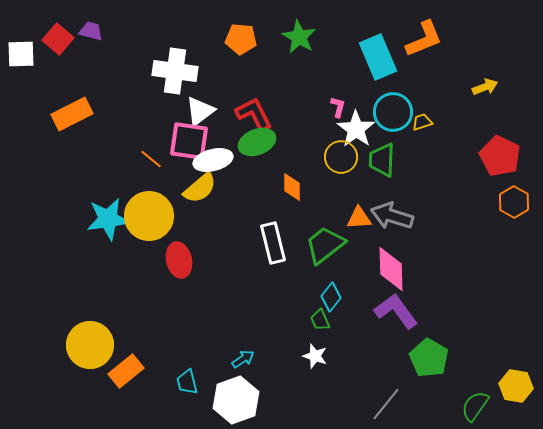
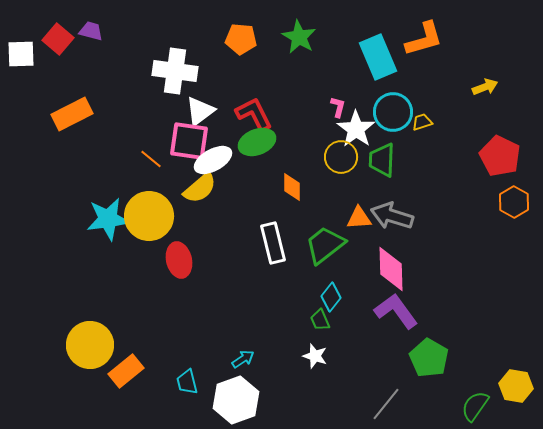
orange L-shape at (424, 39): rotated 6 degrees clockwise
white ellipse at (213, 160): rotated 15 degrees counterclockwise
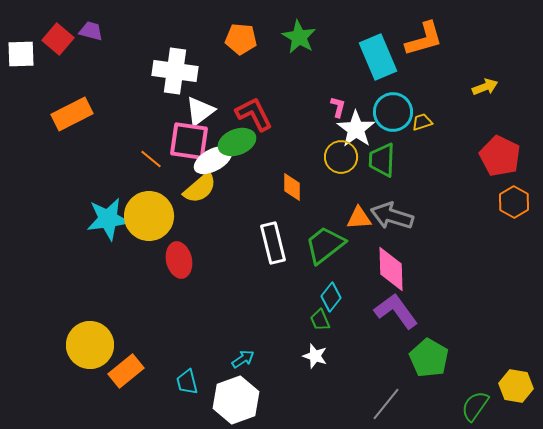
green ellipse at (257, 142): moved 20 px left
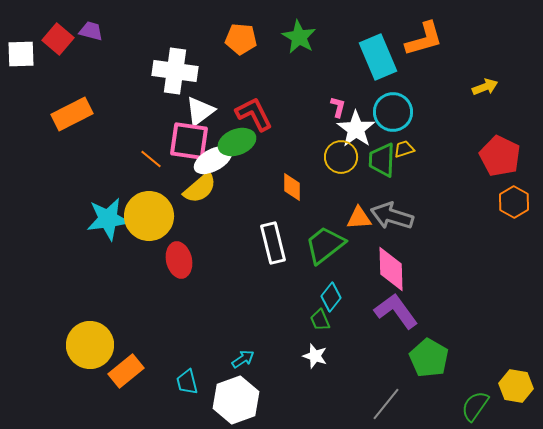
yellow trapezoid at (422, 122): moved 18 px left, 27 px down
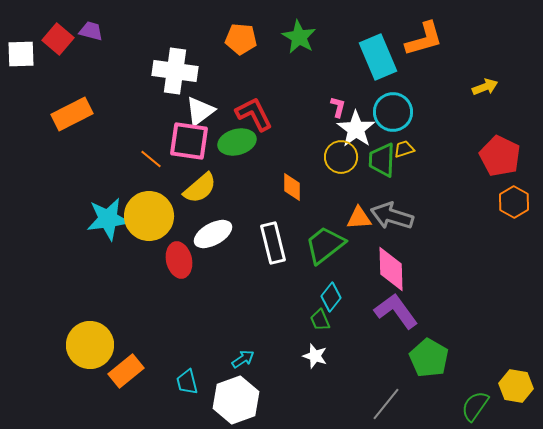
green ellipse at (237, 142): rotated 6 degrees clockwise
white ellipse at (213, 160): moved 74 px down
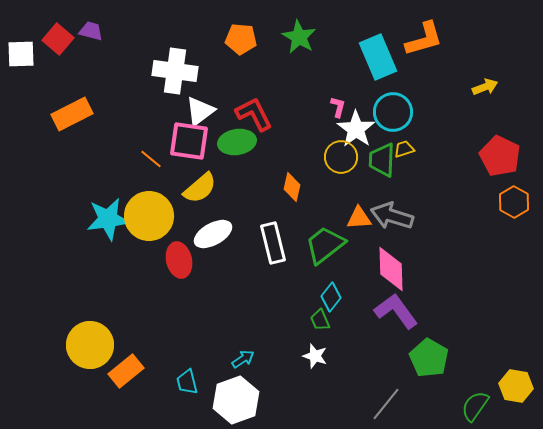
green ellipse at (237, 142): rotated 6 degrees clockwise
orange diamond at (292, 187): rotated 12 degrees clockwise
